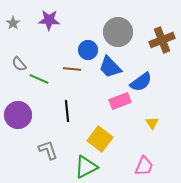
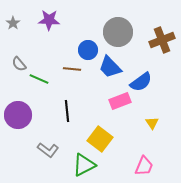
gray L-shape: rotated 145 degrees clockwise
green triangle: moved 2 px left, 2 px up
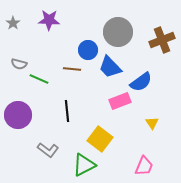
gray semicircle: rotated 35 degrees counterclockwise
